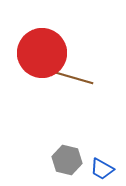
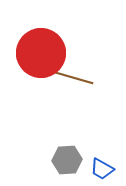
red circle: moved 1 px left
gray hexagon: rotated 16 degrees counterclockwise
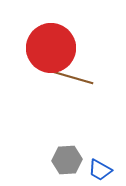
red circle: moved 10 px right, 5 px up
blue trapezoid: moved 2 px left, 1 px down
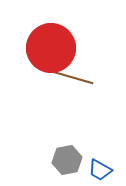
gray hexagon: rotated 8 degrees counterclockwise
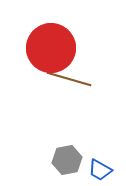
brown line: moved 2 px left, 2 px down
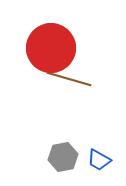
gray hexagon: moved 4 px left, 3 px up
blue trapezoid: moved 1 px left, 10 px up
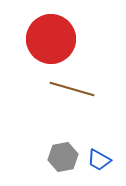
red circle: moved 9 px up
brown line: moved 3 px right, 10 px down
